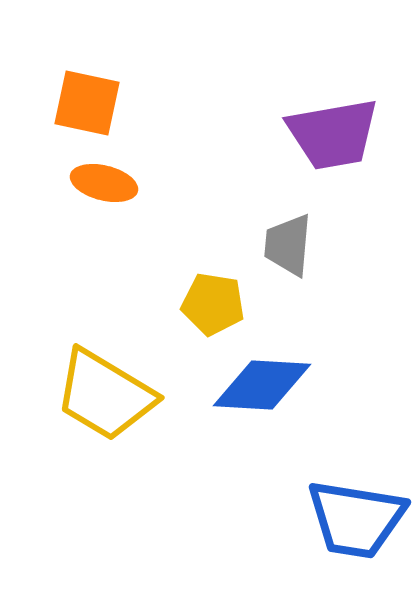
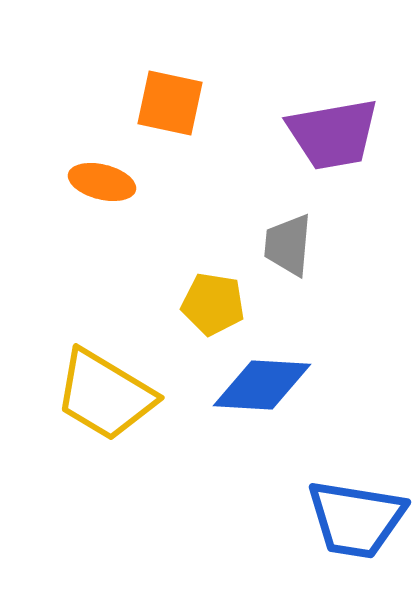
orange square: moved 83 px right
orange ellipse: moved 2 px left, 1 px up
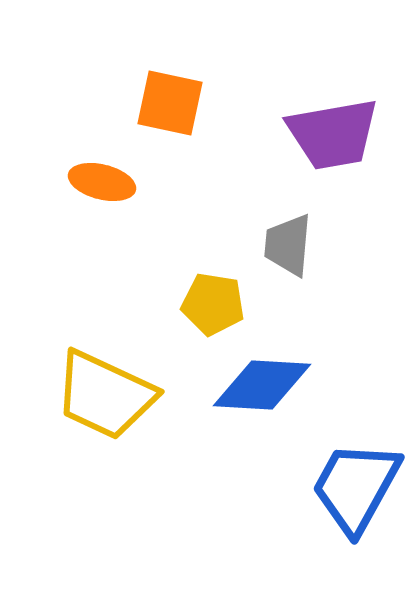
yellow trapezoid: rotated 6 degrees counterclockwise
blue trapezoid: moved 32 px up; rotated 110 degrees clockwise
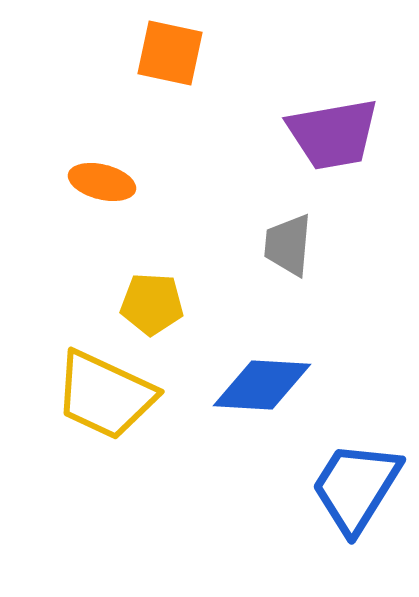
orange square: moved 50 px up
yellow pentagon: moved 61 px left; rotated 6 degrees counterclockwise
blue trapezoid: rotated 3 degrees clockwise
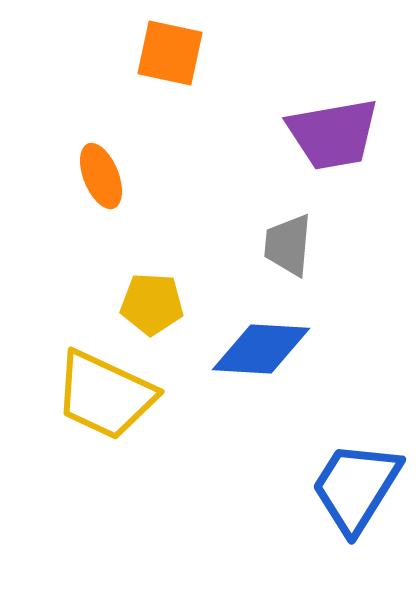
orange ellipse: moved 1 px left, 6 px up; rotated 54 degrees clockwise
blue diamond: moved 1 px left, 36 px up
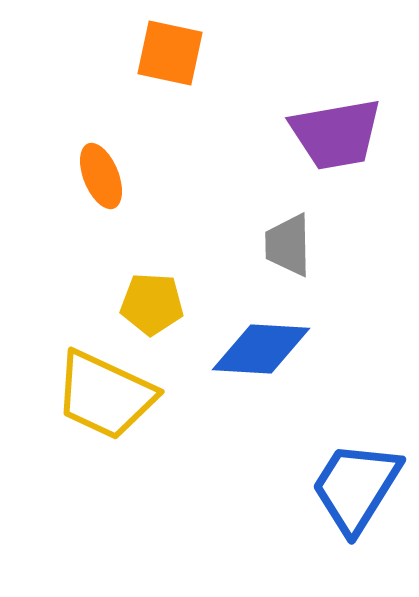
purple trapezoid: moved 3 px right
gray trapezoid: rotated 6 degrees counterclockwise
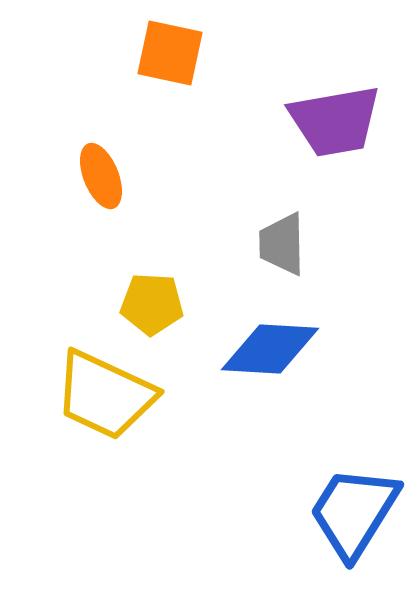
purple trapezoid: moved 1 px left, 13 px up
gray trapezoid: moved 6 px left, 1 px up
blue diamond: moved 9 px right
blue trapezoid: moved 2 px left, 25 px down
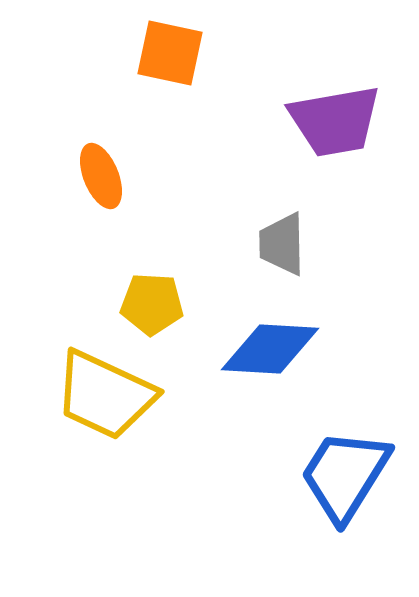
blue trapezoid: moved 9 px left, 37 px up
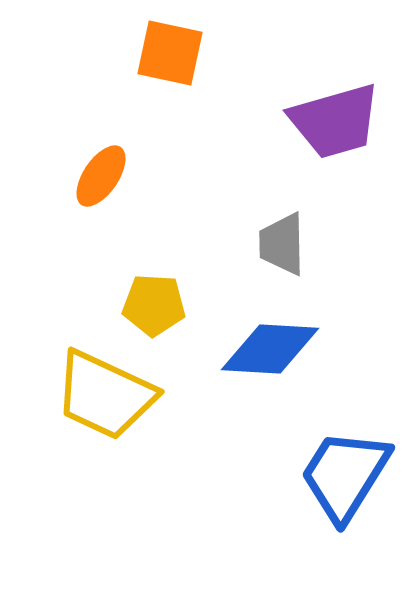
purple trapezoid: rotated 6 degrees counterclockwise
orange ellipse: rotated 56 degrees clockwise
yellow pentagon: moved 2 px right, 1 px down
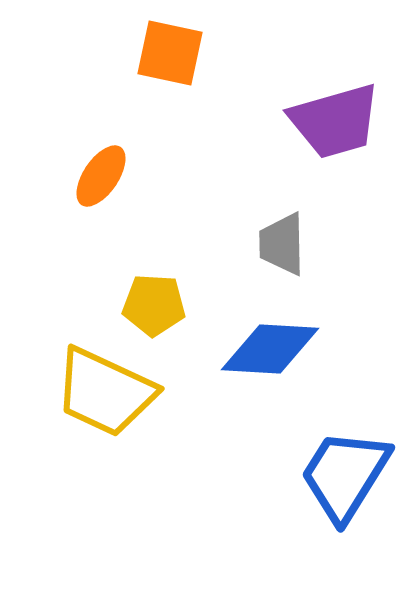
yellow trapezoid: moved 3 px up
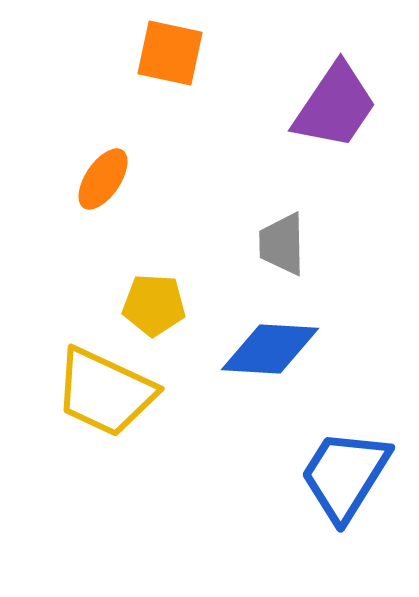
purple trapezoid: moved 15 px up; rotated 40 degrees counterclockwise
orange ellipse: moved 2 px right, 3 px down
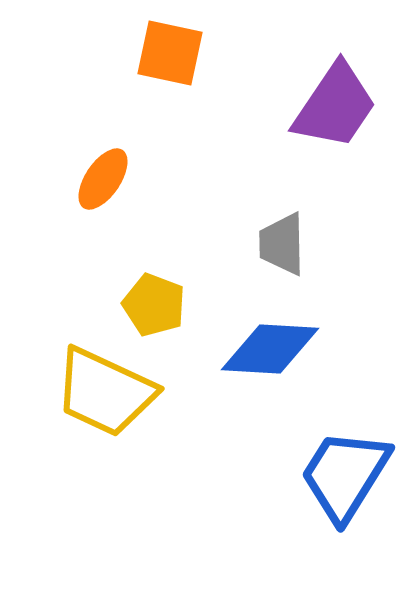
yellow pentagon: rotated 18 degrees clockwise
